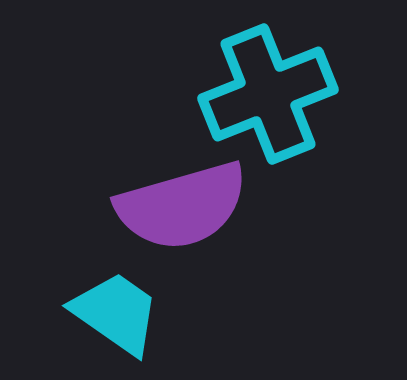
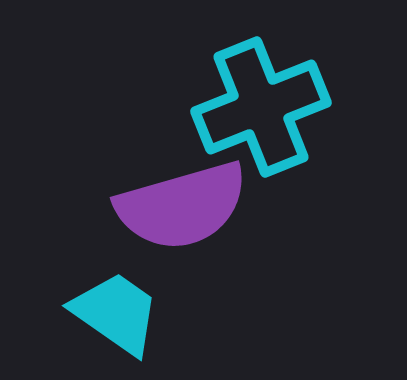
cyan cross: moved 7 px left, 13 px down
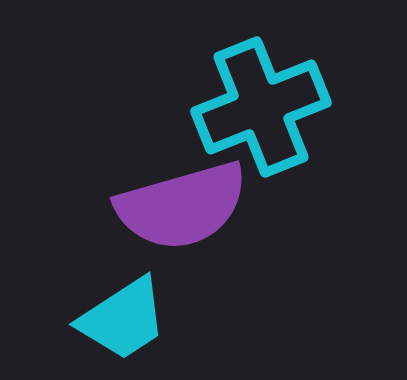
cyan trapezoid: moved 7 px right, 6 px down; rotated 112 degrees clockwise
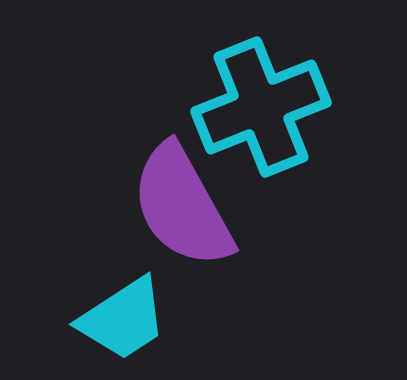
purple semicircle: rotated 77 degrees clockwise
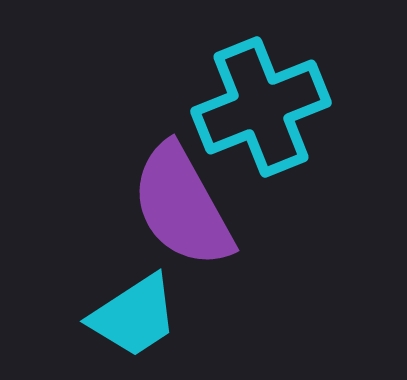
cyan trapezoid: moved 11 px right, 3 px up
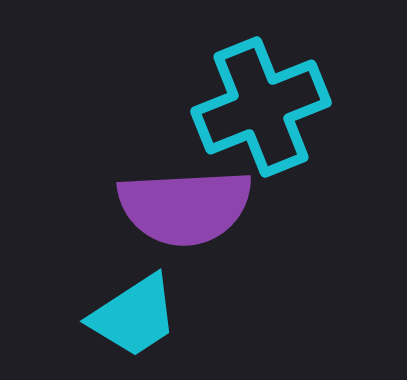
purple semicircle: moved 3 px right, 1 px down; rotated 64 degrees counterclockwise
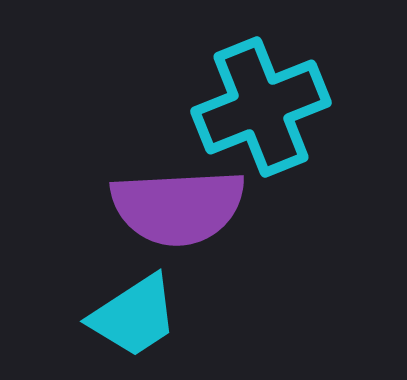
purple semicircle: moved 7 px left
